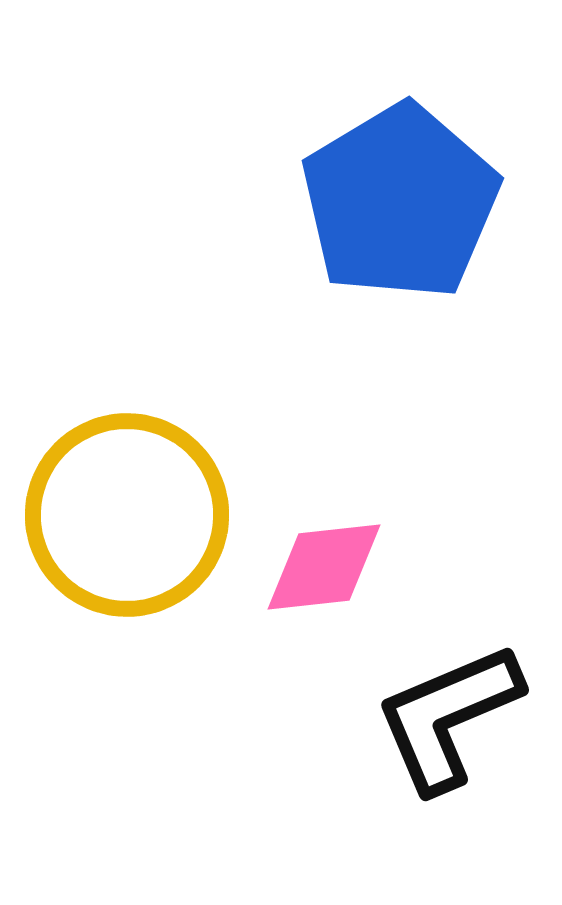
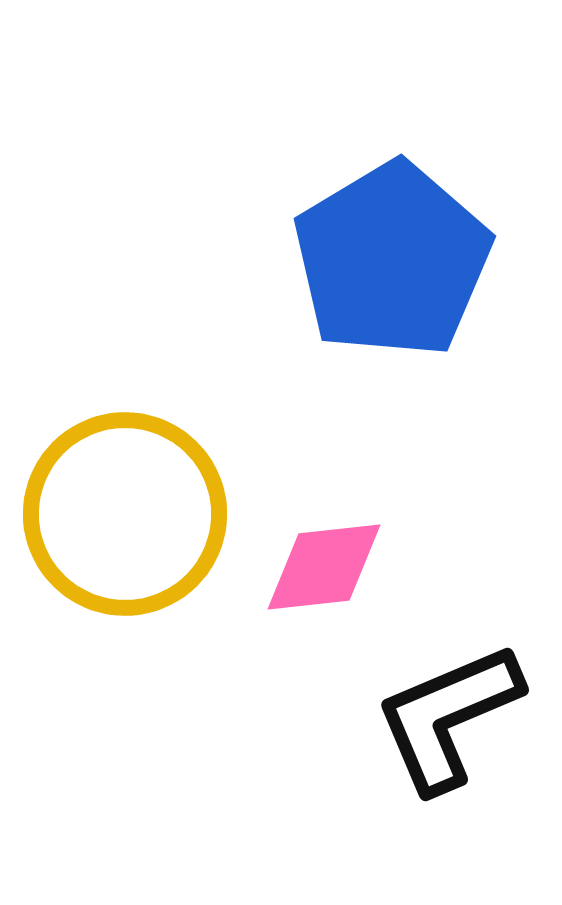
blue pentagon: moved 8 px left, 58 px down
yellow circle: moved 2 px left, 1 px up
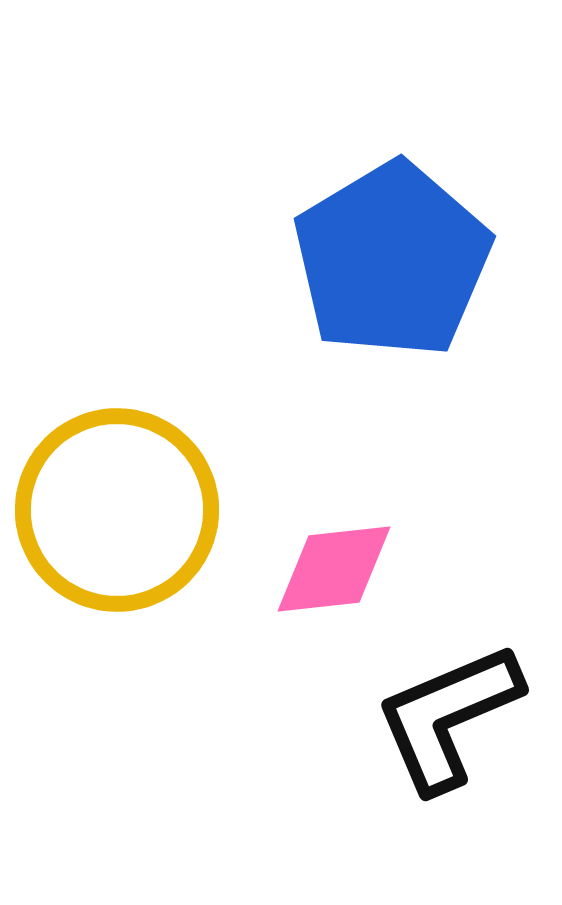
yellow circle: moved 8 px left, 4 px up
pink diamond: moved 10 px right, 2 px down
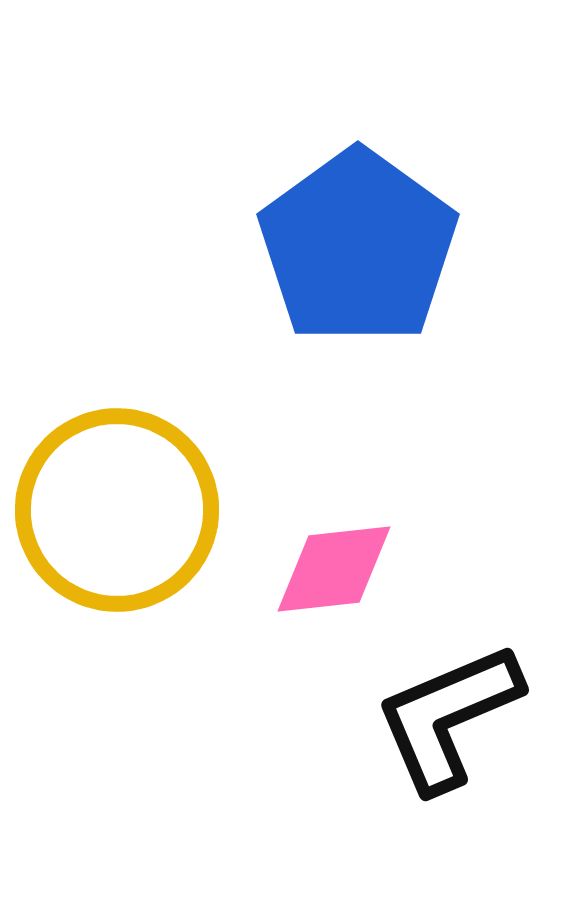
blue pentagon: moved 34 px left, 13 px up; rotated 5 degrees counterclockwise
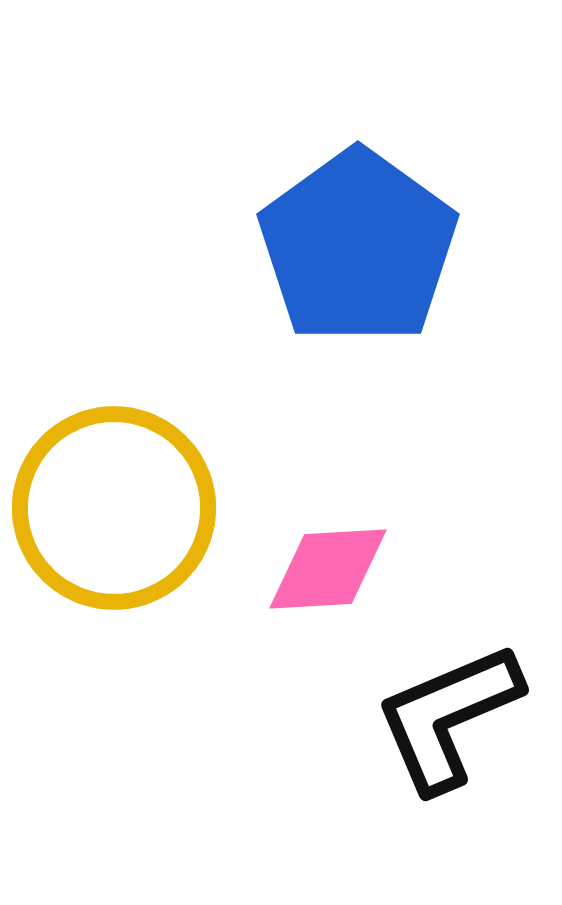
yellow circle: moved 3 px left, 2 px up
pink diamond: moved 6 px left; rotated 3 degrees clockwise
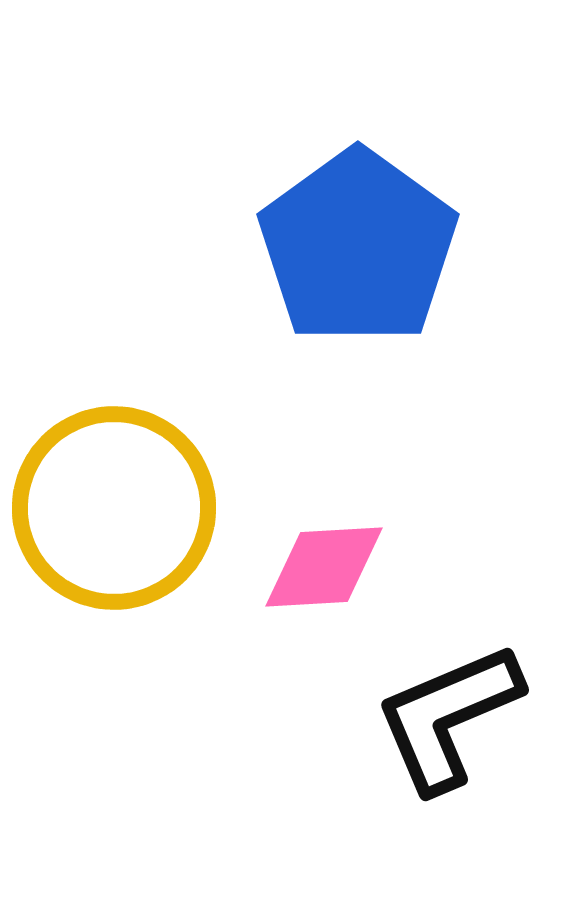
pink diamond: moved 4 px left, 2 px up
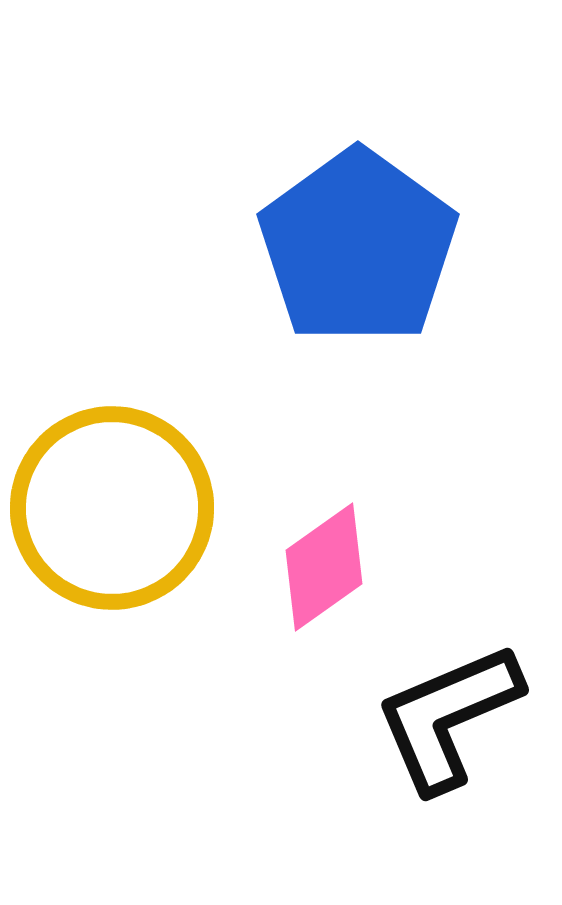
yellow circle: moved 2 px left
pink diamond: rotated 32 degrees counterclockwise
